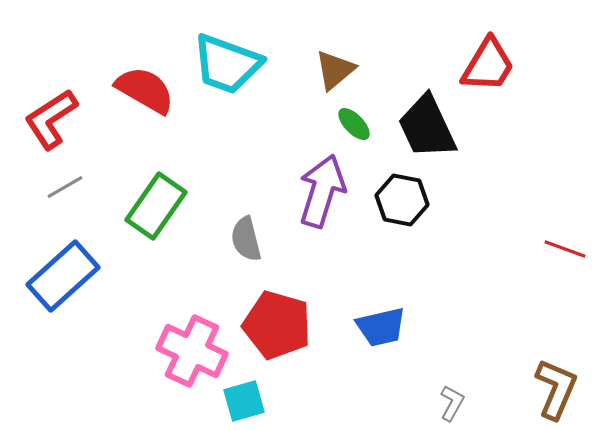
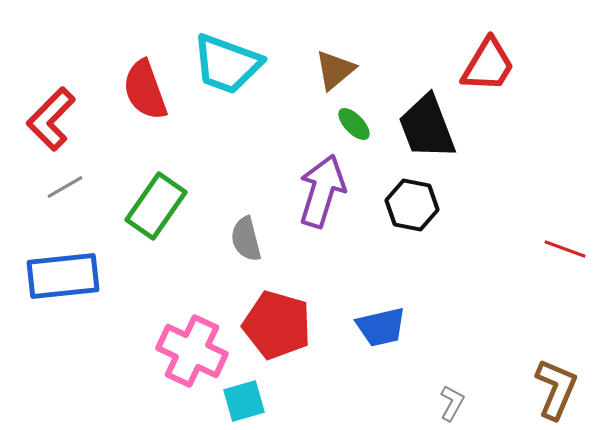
red semicircle: rotated 140 degrees counterclockwise
red L-shape: rotated 12 degrees counterclockwise
black trapezoid: rotated 4 degrees clockwise
black hexagon: moved 10 px right, 5 px down
blue rectangle: rotated 36 degrees clockwise
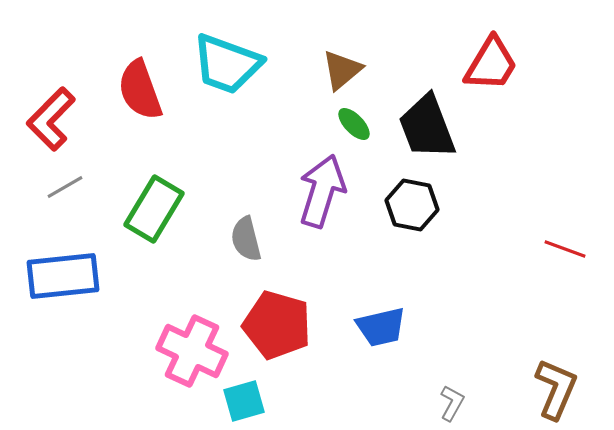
red trapezoid: moved 3 px right, 1 px up
brown triangle: moved 7 px right
red semicircle: moved 5 px left
green rectangle: moved 2 px left, 3 px down; rotated 4 degrees counterclockwise
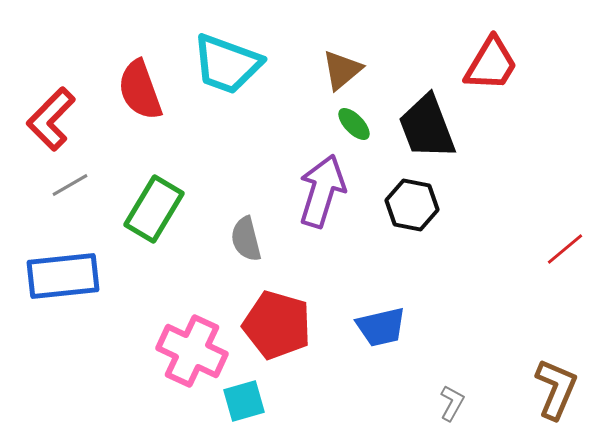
gray line: moved 5 px right, 2 px up
red line: rotated 60 degrees counterclockwise
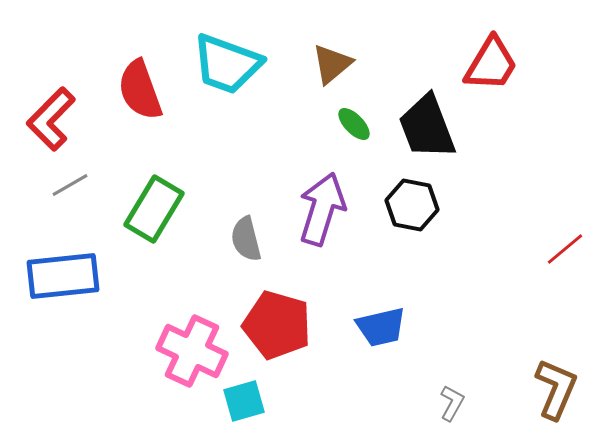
brown triangle: moved 10 px left, 6 px up
purple arrow: moved 18 px down
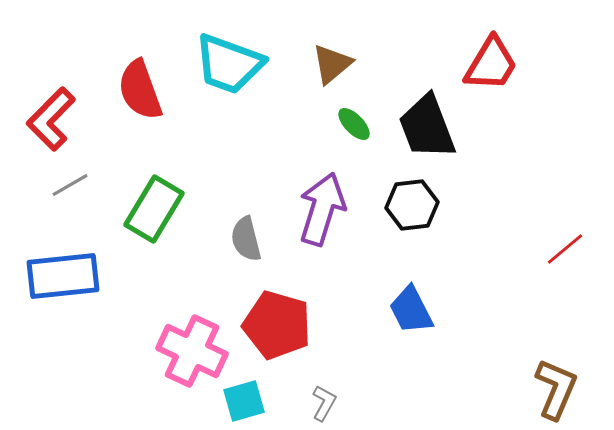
cyan trapezoid: moved 2 px right
black hexagon: rotated 18 degrees counterclockwise
blue trapezoid: moved 30 px right, 17 px up; rotated 76 degrees clockwise
gray L-shape: moved 128 px left
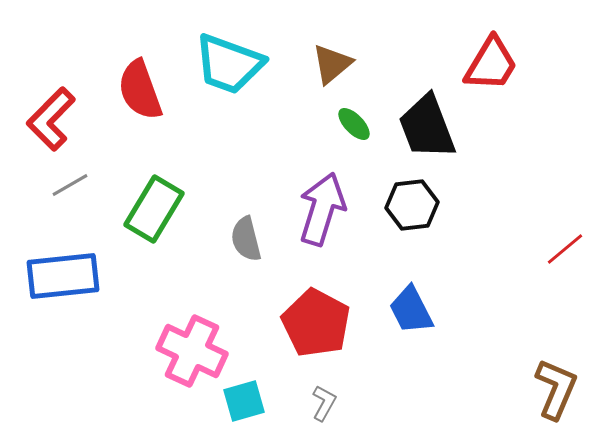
red pentagon: moved 39 px right, 2 px up; rotated 12 degrees clockwise
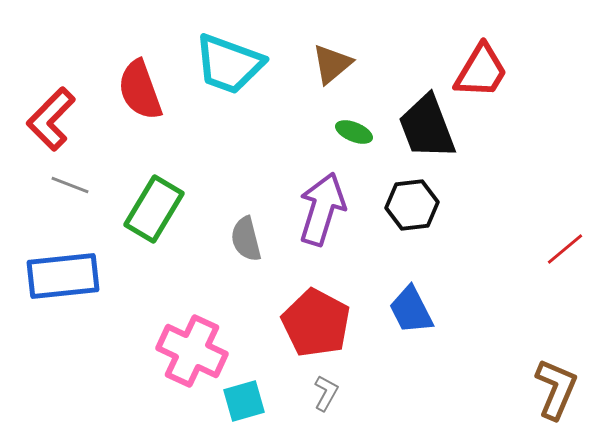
red trapezoid: moved 10 px left, 7 px down
green ellipse: moved 8 px down; rotated 24 degrees counterclockwise
gray line: rotated 51 degrees clockwise
gray L-shape: moved 2 px right, 10 px up
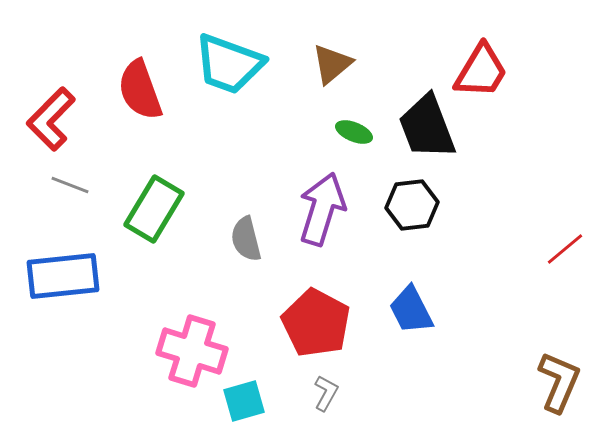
pink cross: rotated 8 degrees counterclockwise
brown L-shape: moved 3 px right, 7 px up
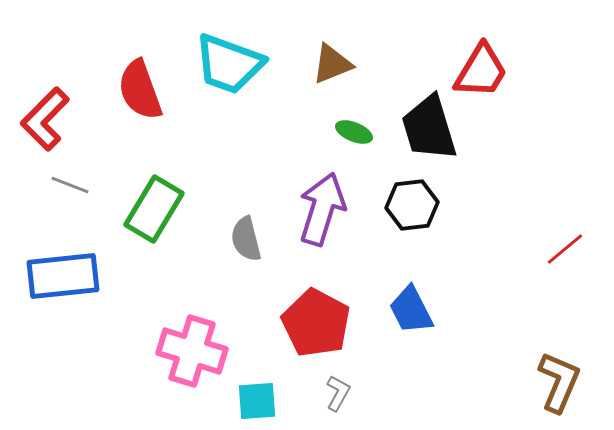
brown triangle: rotated 18 degrees clockwise
red L-shape: moved 6 px left
black trapezoid: moved 2 px right, 1 px down; rotated 4 degrees clockwise
gray L-shape: moved 12 px right
cyan square: moved 13 px right; rotated 12 degrees clockwise
